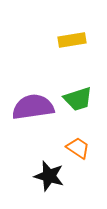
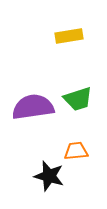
yellow rectangle: moved 3 px left, 4 px up
orange trapezoid: moved 2 px left, 3 px down; rotated 40 degrees counterclockwise
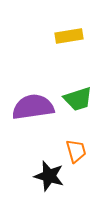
orange trapezoid: rotated 80 degrees clockwise
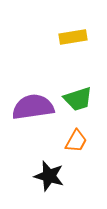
yellow rectangle: moved 4 px right, 1 px down
orange trapezoid: moved 10 px up; rotated 45 degrees clockwise
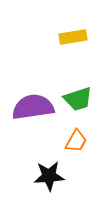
black star: rotated 20 degrees counterclockwise
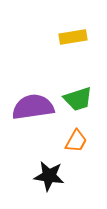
black star: rotated 12 degrees clockwise
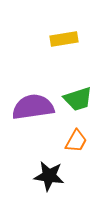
yellow rectangle: moved 9 px left, 2 px down
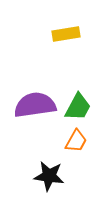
yellow rectangle: moved 2 px right, 5 px up
green trapezoid: moved 8 px down; rotated 44 degrees counterclockwise
purple semicircle: moved 2 px right, 2 px up
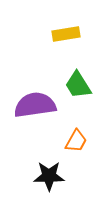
green trapezoid: moved 22 px up; rotated 120 degrees clockwise
black star: rotated 8 degrees counterclockwise
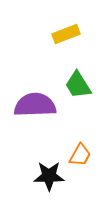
yellow rectangle: rotated 12 degrees counterclockwise
purple semicircle: rotated 6 degrees clockwise
orange trapezoid: moved 4 px right, 14 px down
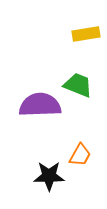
yellow rectangle: moved 20 px right; rotated 12 degrees clockwise
green trapezoid: rotated 144 degrees clockwise
purple semicircle: moved 5 px right
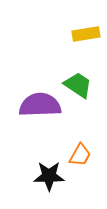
green trapezoid: rotated 12 degrees clockwise
